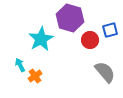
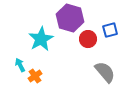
red circle: moved 2 px left, 1 px up
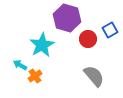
purple hexagon: moved 3 px left
blue square: rotated 14 degrees counterclockwise
cyan star: moved 1 px right, 6 px down
cyan arrow: rotated 32 degrees counterclockwise
gray semicircle: moved 11 px left, 4 px down
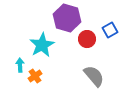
red circle: moved 1 px left
cyan arrow: rotated 56 degrees clockwise
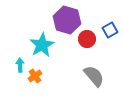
purple hexagon: moved 2 px down
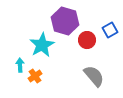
purple hexagon: moved 2 px left, 1 px down
red circle: moved 1 px down
